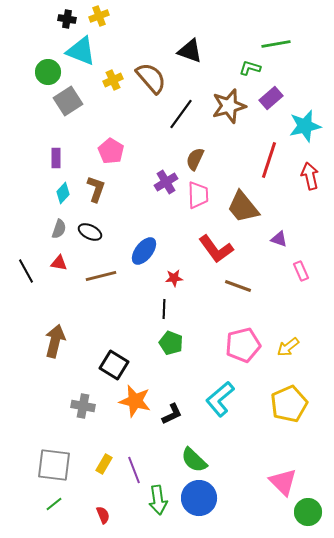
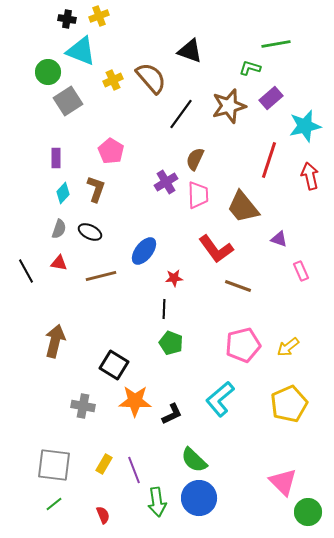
orange star at (135, 401): rotated 12 degrees counterclockwise
green arrow at (158, 500): moved 1 px left, 2 px down
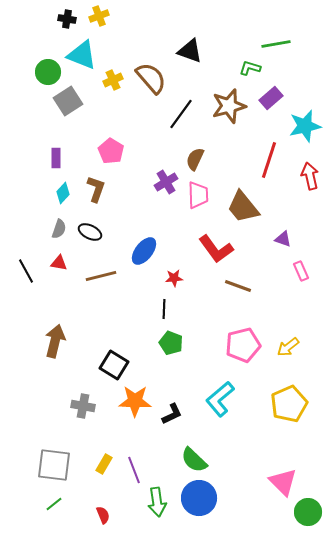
cyan triangle at (81, 51): moved 1 px right, 4 px down
purple triangle at (279, 239): moved 4 px right
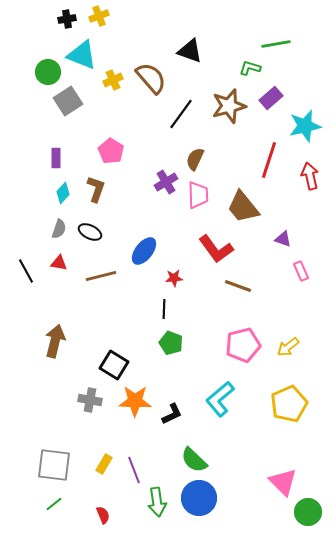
black cross at (67, 19): rotated 18 degrees counterclockwise
gray cross at (83, 406): moved 7 px right, 6 px up
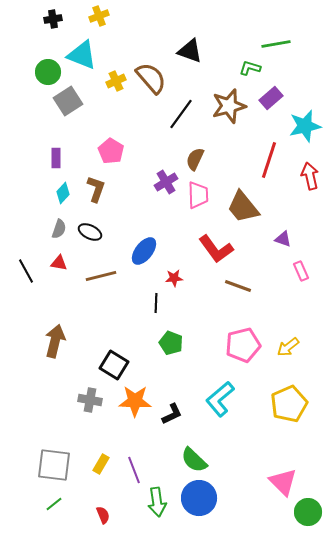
black cross at (67, 19): moved 14 px left
yellow cross at (113, 80): moved 3 px right, 1 px down
black line at (164, 309): moved 8 px left, 6 px up
yellow rectangle at (104, 464): moved 3 px left
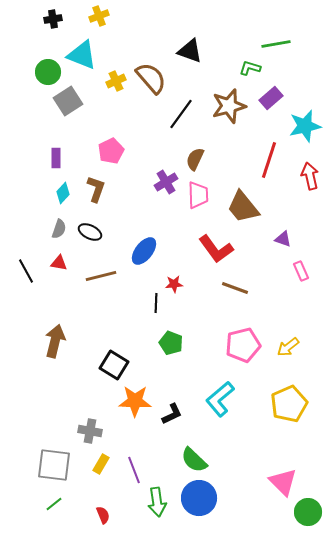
pink pentagon at (111, 151): rotated 15 degrees clockwise
red star at (174, 278): moved 6 px down
brown line at (238, 286): moved 3 px left, 2 px down
gray cross at (90, 400): moved 31 px down
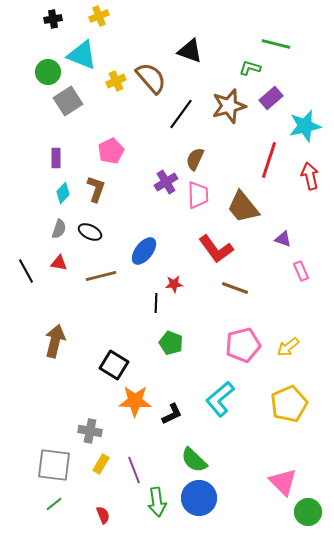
green line at (276, 44): rotated 24 degrees clockwise
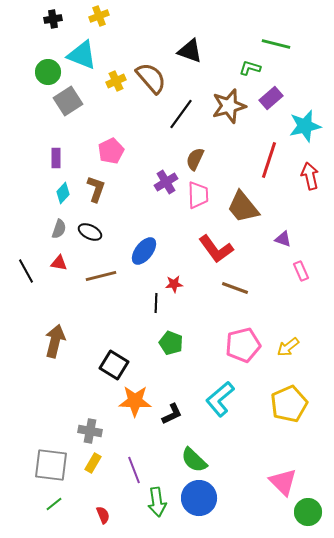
yellow rectangle at (101, 464): moved 8 px left, 1 px up
gray square at (54, 465): moved 3 px left
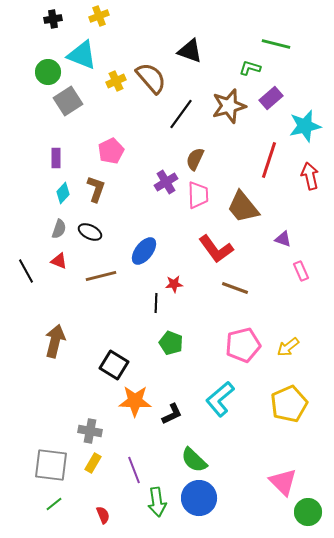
red triangle at (59, 263): moved 2 px up; rotated 12 degrees clockwise
